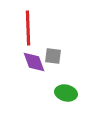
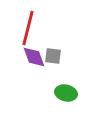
red line: rotated 16 degrees clockwise
purple diamond: moved 5 px up
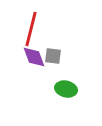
red line: moved 3 px right, 1 px down
green ellipse: moved 4 px up
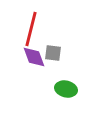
gray square: moved 3 px up
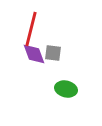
purple diamond: moved 3 px up
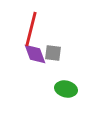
purple diamond: moved 1 px right
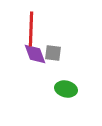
red line: rotated 12 degrees counterclockwise
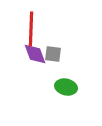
gray square: moved 1 px down
green ellipse: moved 2 px up
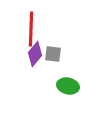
purple diamond: rotated 60 degrees clockwise
green ellipse: moved 2 px right, 1 px up
